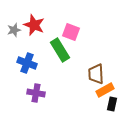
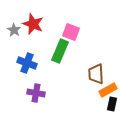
red star: moved 1 px left, 1 px up
gray star: rotated 24 degrees counterclockwise
green rectangle: moved 1 px down; rotated 55 degrees clockwise
orange rectangle: moved 3 px right
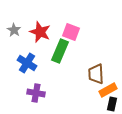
red star: moved 7 px right, 8 px down
blue cross: rotated 12 degrees clockwise
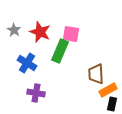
pink square: moved 2 px down; rotated 12 degrees counterclockwise
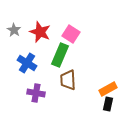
pink square: rotated 24 degrees clockwise
green rectangle: moved 4 px down
brown trapezoid: moved 28 px left, 6 px down
orange rectangle: moved 1 px up
black rectangle: moved 4 px left
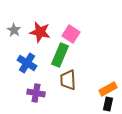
red star: rotated 10 degrees counterclockwise
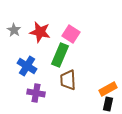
blue cross: moved 3 px down
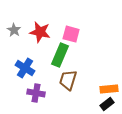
pink square: rotated 18 degrees counterclockwise
blue cross: moved 2 px left, 2 px down
brown trapezoid: rotated 20 degrees clockwise
orange rectangle: moved 1 px right; rotated 24 degrees clockwise
black rectangle: moved 1 px left; rotated 40 degrees clockwise
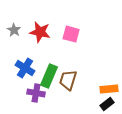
green rectangle: moved 11 px left, 21 px down
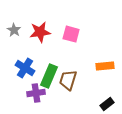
red star: rotated 20 degrees counterclockwise
orange rectangle: moved 4 px left, 23 px up
purple cross: rotated 18 degrees counterclockwise
